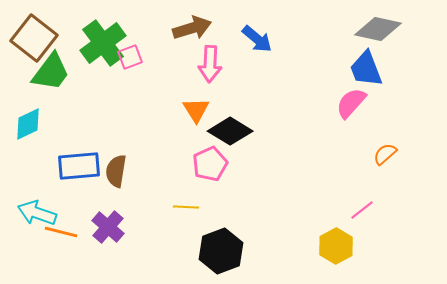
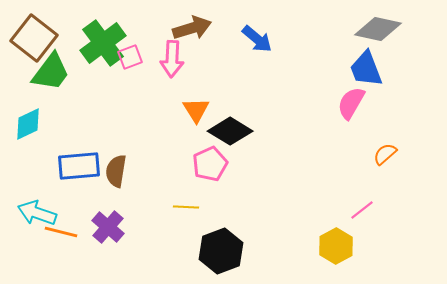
pink arrow: moved 38 px left, 5 px up
pink semicircle: rotated 12 degrees counterclockwise
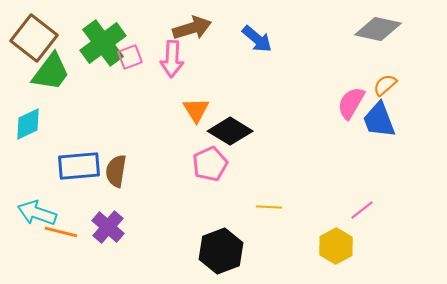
blue trapezoid: moved 13 px right, 51 px down
orange semicircle: moved 69 px up
yellow line: moved 83 px right
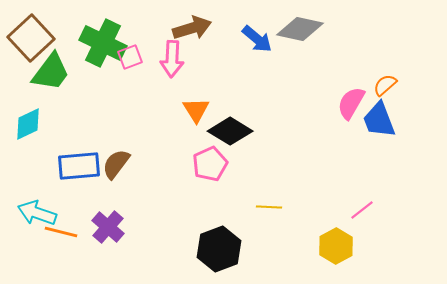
gray diamond: moved 78 px left
brown square: moved 3 px left; rotated 9 degrees clockwise
green cross: rotated 27 degrees counterclockwise
brown semicircle: moved 7 px up; rotated 28 degrees clockwise
black hexagon: moved 2 px left, 2 px up
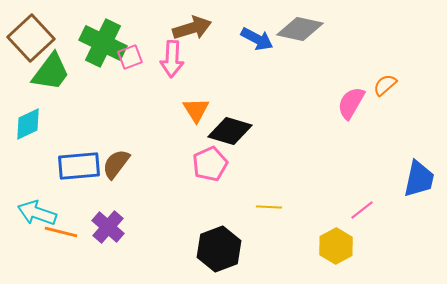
blue arrow: rotated 12 degrees counterclockwise
blue trapezoid: moved 40 px right, 59 px down; rotated 147 degrees counterclockwise
black diamond: rotated 15 degrees counterclockwise
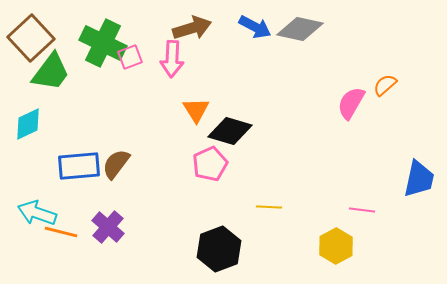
blue arrow: moved 2 px left, 12 px up
pink line: rotated 45 degrees clockwise
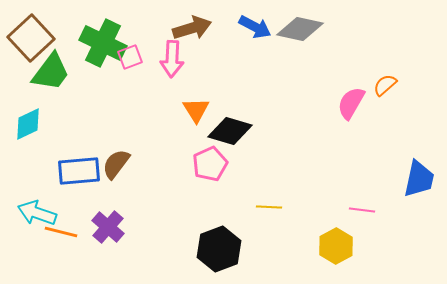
blue rectangle: moved 5 px down
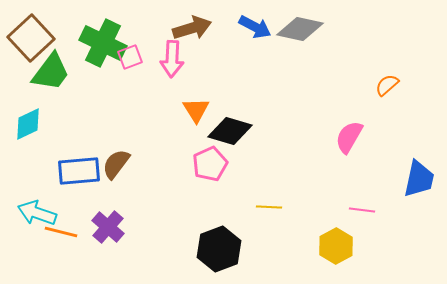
orange semicircle: moved 2 px right
pink semicircle: moved 2 px left, 34 px down
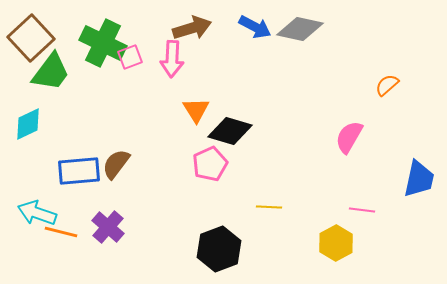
yellow hexagon: moved 3 px up
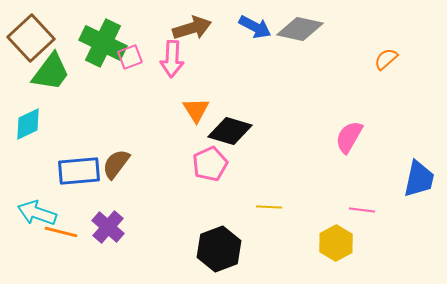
orange semicircle: moved 1 px left, 26 px up
